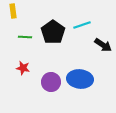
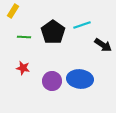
yellow rectangle: rotated 40 degrees clockwise
green line: moved 1 px left
purple circle: moved 1 px right, 1 px up
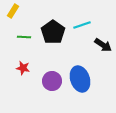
blue ellipse: rotated 65 degrees clockwise
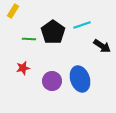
green line: moved 5 px right, 2 px down
black arrow: moved 1 px left, 1 px down
red star: rotated 24 degrees counterclockwise
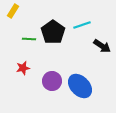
blue ellipse: moved 7 px down; rotated 25 degrees counterclockwise
